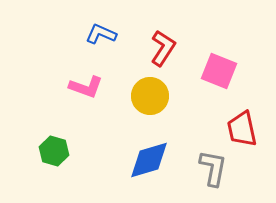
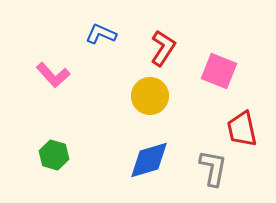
pink L-shape: moved 33 px left, 12 px up; rotated 28 degrees clockwise
green hexagon: moved 4 px down
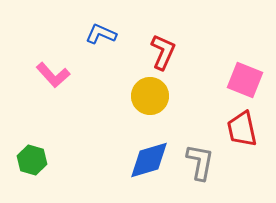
red L-shape: moved 4 px down; rotated 9 degrees counterclockwise
pink square: moved 26 px right, 9 px down
green hexagon: moved 22 px left, 5 px down
gray L-shape: moved 13 px left, 6 px up
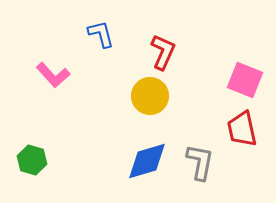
blue L-shape: rotated 52 degrees clockwise
blue diamond: moved 2 px left, 1 px down
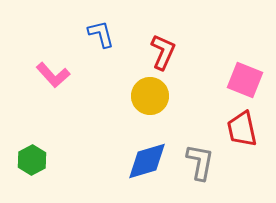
green hexagon: rotated 16 degrees clockwise
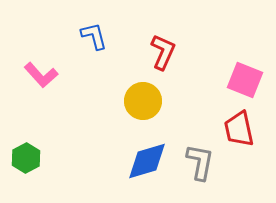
blue L-shape: moved 7 px left, 2 px down
pink L-shape: moved 12 px left
yellow circle: moved 7 px left, 5 px down
red trapezoid: moved 3 px left
green hexagon: moved 6 px left, 2 px up
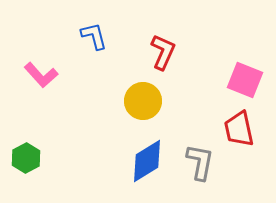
blue diamond: rotated 15 degrees counterclockwise
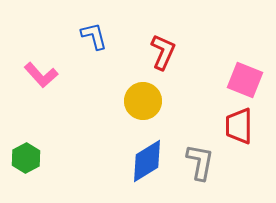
red trapezoid: moved 3 px up; rotated 12 degrees clockwise
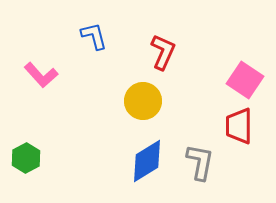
pink square: rotated 12 degrees clockwise
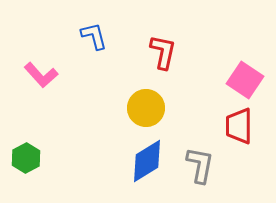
red L-shape: rotated 12 degrees counterclockwise
yellow circle: moved 3 px right, 7 px down
gray L-shape: moved 3 px down
